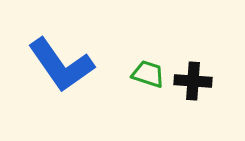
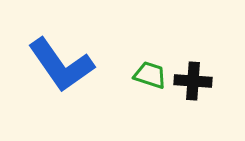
green trapezoid: moved 2 px right, 1 px down
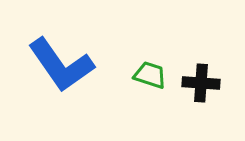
black cross: moved 8 px right, 2 px down
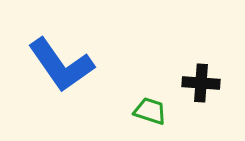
green trapezoid: moved 36 px down
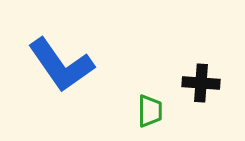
green trapezoid: rotated 72 degrees clockwise
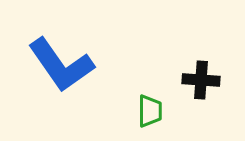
black cross: moved 3 px up
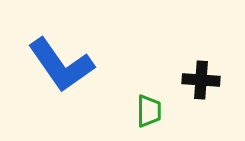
green trapezoid: moved 1 px left
